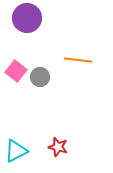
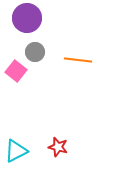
gray circle: moved 5 px left, 25 px up
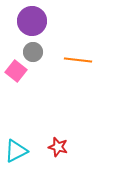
purple circle: moved 5 px right, 3 px down
gray circle: moved 2 px left
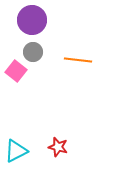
purple circle: moved 1 px up
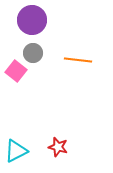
gray circle: moved 1 px down
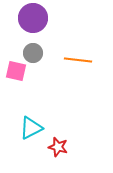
purple circle: moved 1 px right, 2 px up
pink square: rotated 25 degrees counterclockwise
cyan triangle: moved 15 px right, 23 px up
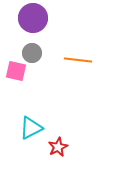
gray circle: moved 1 px left
red star: rotated 30 degrees clockwise
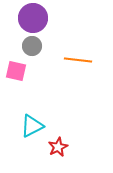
gray circle: moved 7 px up
cyan triangle: moved 1 px right, 2 px up
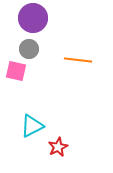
gray circle: moved 3 px left, 3 px down
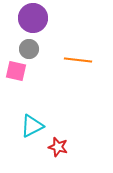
red star: rotated 30 degrees counterclockwise
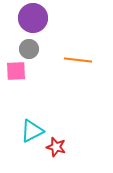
pink square: rotated 15 degrees counterclockwise
cyan triangle: moved 5 px down
red star: moved 2 px left
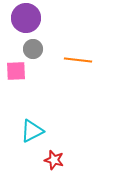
purple circle: moved 7 px left
gray circle: moved 4 px right
red star: moved 2 px left, 13 px down
